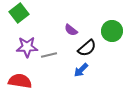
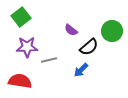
green square: moved 2 px right, 4 px down
black semicircle: moved 2 px right, 1 px up
gray line: moved 5 px down
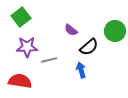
green circle: moved 3 px right
blue arrow: rotated 119 degrees clockwise
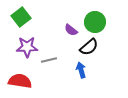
green circle: moved 20 px left, 9 px up
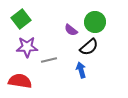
green square: moved 2 px down
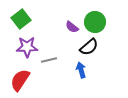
purple semicircle: moved 1 px right, 3 px up
red semicircle: moved 1 px up; rotated 65 degrees counterclockwise
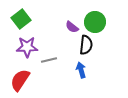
black semicircle: moved 3 px left, 2 px up; rotated 42 degrees counterclockwise
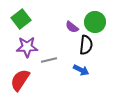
blue arrow: rotated 133 degrees clockwise
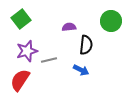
green circle: moved 16 px right, 1 px up
purple semicircle: moved 3 px left; rotated 136 degrees clockwise
purple star: moved 4 px down; rotated 15 degrees counterclockwise
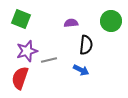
green square: rotated 30 degrees counterclockwise
purple semicircle: moved 2 px right, 4 px up
red semicircle: moved 2 px up; rotated 15 degrees counterclockwise
